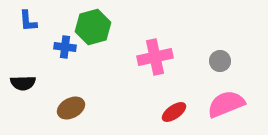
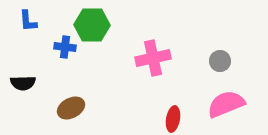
green hexagon: moved 1 px left, 2 px up; rotated 16 degrees clockwise
pink cross: moved 2 px left, 1 px down
red ellipse: moved 1 px left, 7 px down; rotated 45 degrees counterclockwise
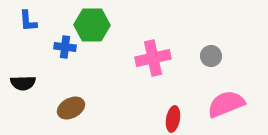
gray circle: moved 9 px left, 5 px up
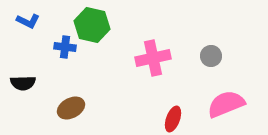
blue L-shape: rotated 60 degrees counterclockwise
green hexagon: rotated 12 degrees clockwise
red ellipse: rotated 10 degrees clockwise
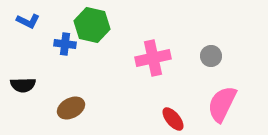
blue cross: moved 3 px up
black semicircle: moved 2 px down
pink semicircle: moved 4 px left; rotated 42 degrees counterclockwise
red ellipse: rotated 60 degrees counterclockwise
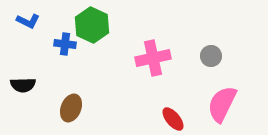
green hexagon: rotated 12 degrees clockwise
brown ellipse: rotated 40 degrees counterclockwise
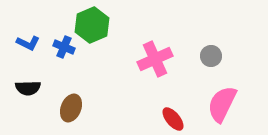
blue L-shape: moved 22 px down
green hexagon: rotated 12 degrees clockwise
blue cross: moved 1 px left, 3 px down; rotated 15 degrees clockwise
pink cross: moved 2 px right, 1 px down; rotated 12 degrees counterclockwise
black semicircle: moved 5 px right, 3 px down
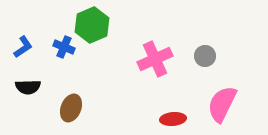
blue L-shape: moved 5 px left, 4 px down; rotated 60 degrees counterclockwise
gray circle: moved 6 px left
black semicircle: moved 1 px up
red ellipse: rotated 55 degrees counterclockwise
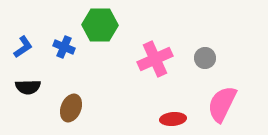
green hexagon: moved 8 px right; rotated 24 degrees clockwise
gray circle: moved 2 px down
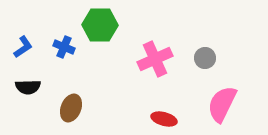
red ellipse: moved 9 px left; rotated 20 degrees clockwise
